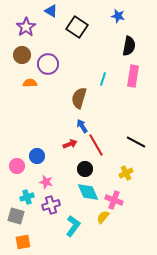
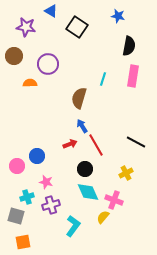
purple star: rotated 30 degrees counterclockwise
brown circle: moved 8 px left, 1 px down
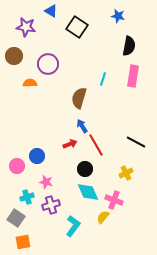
gray square: moved 2 px down; rotated 18 degrees clockwise
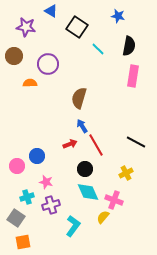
cyan line: moved 5 px left, 30 px up; rotated 64 degrees counterclockwise
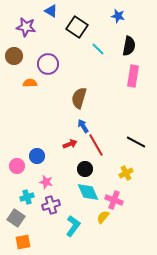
blue arrow: moved 1 px right
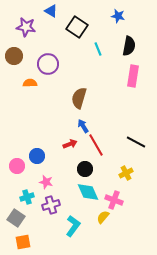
cyan line: rotated 24 degrees clockwise
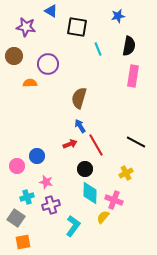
blue star: rotated 24 degrees counterclockwise
black square: rotated 25 degrees counterclockwise
blue arrow: moved 3 px left
cyan diamond: moved 2 px right, 1 px down; rotated 25 degrees clockwise
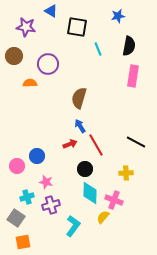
yellow cross: rotated 24 degrees clockwise
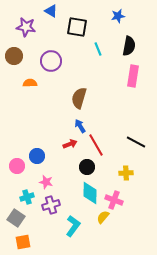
purple circle: moved 3 px right, 3 px up
black circle: moved 2 px right, 2 px up
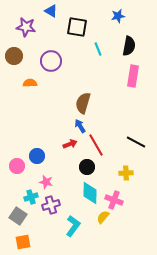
brown semicircle: moved 4 px right, 5 px down
cyan cross: moved 4 px right
gray square: moved 2 px right, 2 px up
